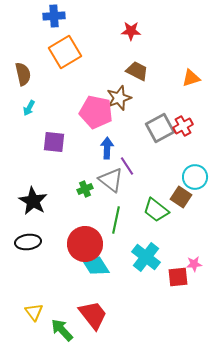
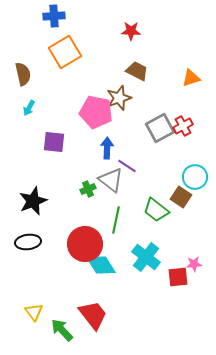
purple line: rotated 24 degrees counterclockwise
green cross: moved 3 px right
black star: rotated 20 degrees clockwise
cyan diamond: moved 6 px right
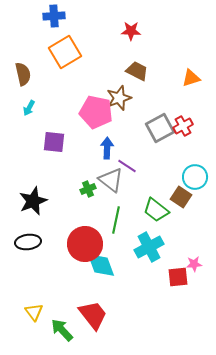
cyan cross: moved 3 px right, 10 px up; rotated 24 degrees clockwise
cyan diamond: rotated 12 degrees clockwise
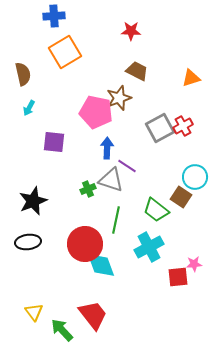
gray triangle: rotated 20 degrees counterclockwise
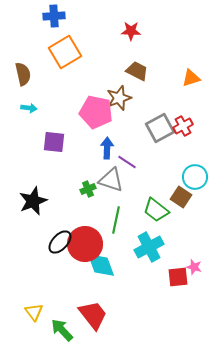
cyan arrow: rotated 112 degrees counterclockwise
purple line: moved 4 px up
black ellipse: moved 32 px right; rotated 40 degrees counterclockwise
pink star: moved 3 px down; rotated 21 degrees clockwise
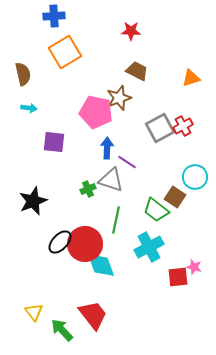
brown square: moved 6 px left
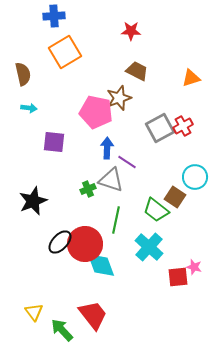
cyan cross: rotated 20 degrees counterclockwise
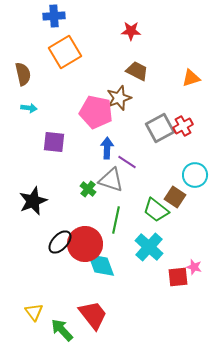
cyan circle: moved 2 px up
green cross: rotated 28 degrees counterclockwise
